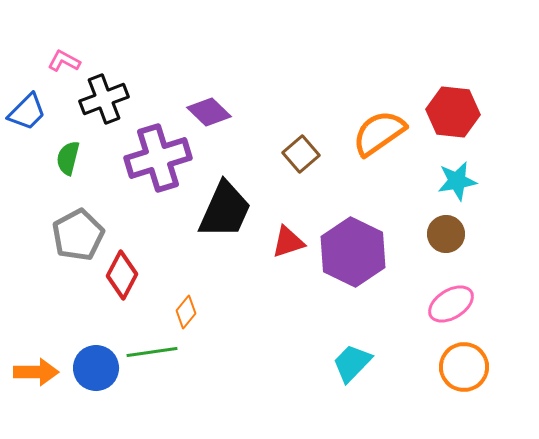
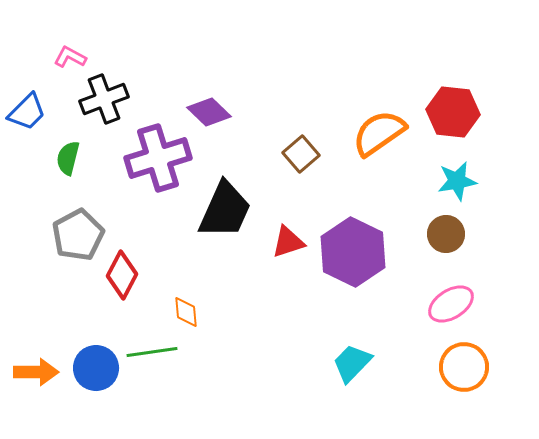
pink L-shape: moved 6 px right, 4 px up
orange diamond: rotated 44 degrees counterclockwise
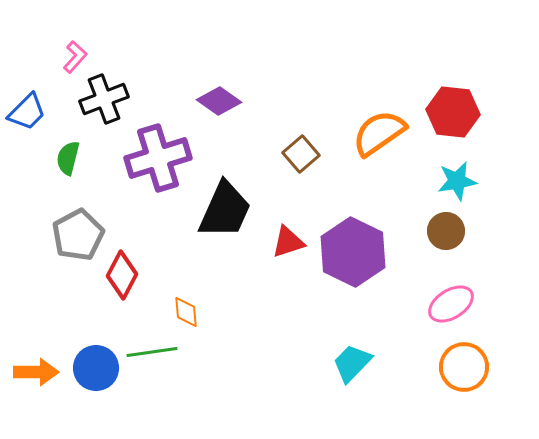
pink L-shape: moved 5 px right; rotated 104 degrees clockwise
purple diamond: moved 10 px right, 11 px up; rotated 9 degrees counterclockwise
brown circle: moved 3 px up
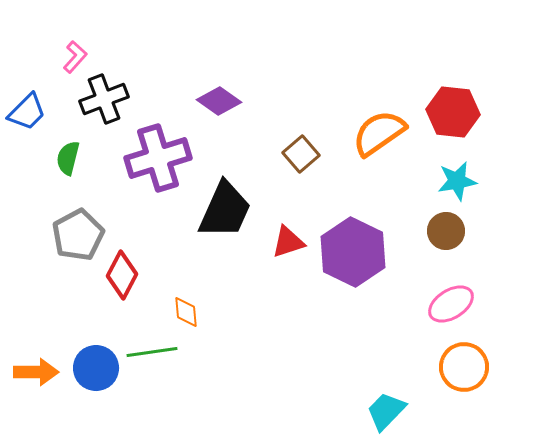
cyan trapezoid: moved 34 px right, 48 px down
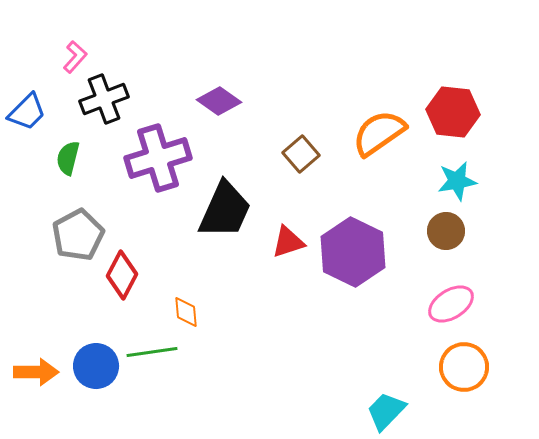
blue circle: moved 2 px up
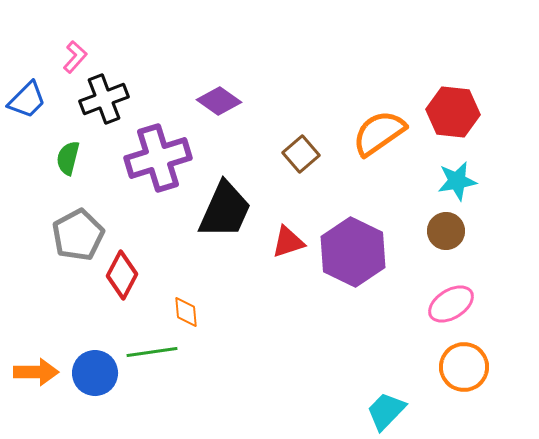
blue trapezoid: moved 12 px up
blue circle: moved 1 px left, 7 px down
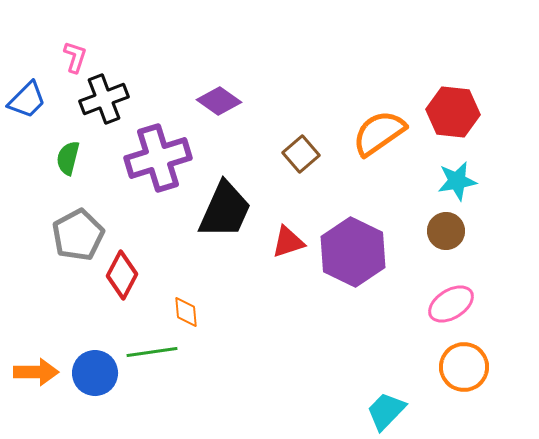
pink L-shape: rotated 24 degrees counterclockwise
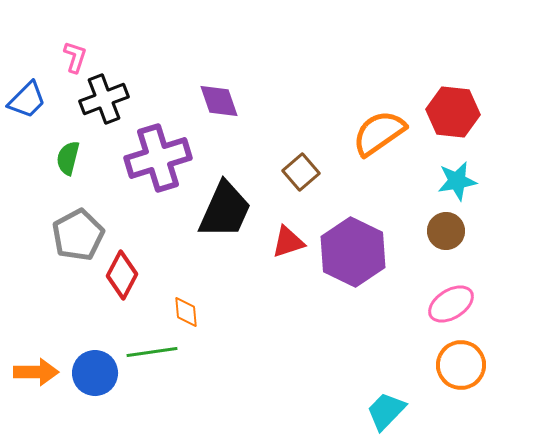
purple diamond: rotated 36 degrees clockwise
brown square: moved 18 px down
orange circle: moved 3 px left, 2 px up
